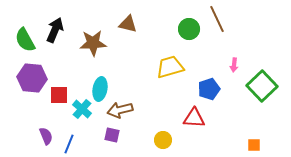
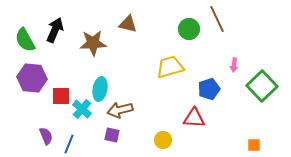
red square: moved 2 px right, 1 px down
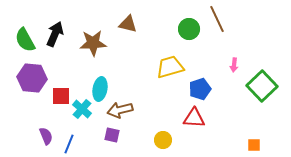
black arrow: moved 4 px down
blue pentagon: moved 9 px left
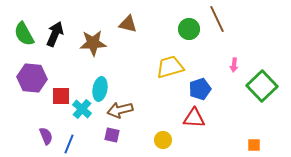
green semicircle: moved 1 px left, 6 px up
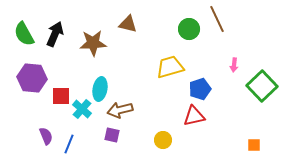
red triangle: moved 2 px up; rotated 15 degrees counterclockwise
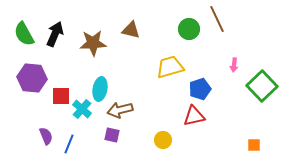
brown triangle: moved 3 px right, 6 px down
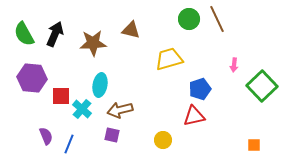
green circle: moved 10 px up
yellow trapezoid: moved 1 px left, 8 px up
cyan ellipse: moved 4 px up
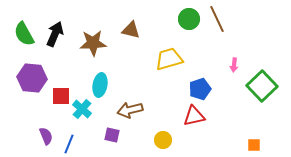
brown arrow: moved 10 px right
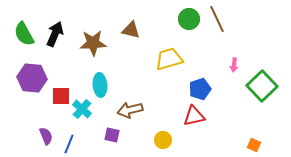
cyan ellipse: rotated 15 degrees counterclockwise
orange square: rotated 24 degrees clockwise
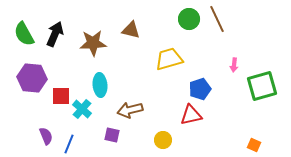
green square: rotated 28 degrees clockwise
red triangle: moved 3 px left, 1 px up
